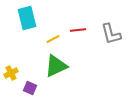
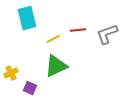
gray L-shape: moved 4 px left; rotated 85 degrees clockwise
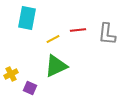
cyan rectangle: rotated 25 degrees clockwise
gray L-shape: rotated 65 degrees counterclockwise
yellow cross: moved 1 px down
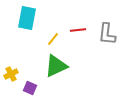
yellow line: rotated 24 degrees counterclockwise
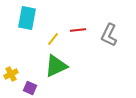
gray L-shape: moved 2 px right, 1 px down; rotated 20 degrees clockwise
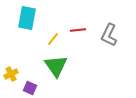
green triangle: rotated 40 degrees counterclockwise
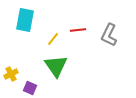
cyan rectangle: moved 2 px left, 2 px down
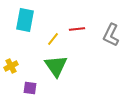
red line: moved 1 px left, 1 px up
gray L-shape: moved 2 px right
yellow cross: moved 8 px up
purple square: rotated 16 degrees counterclockwise
